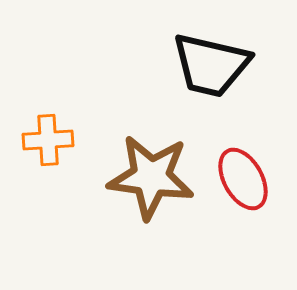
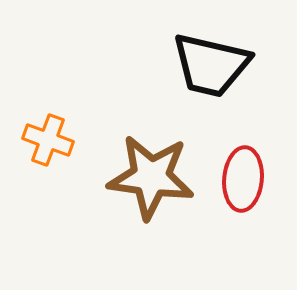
orange cross: rotated 24 degrees clockwise
red ellipse: rotated 34 degrees clockwise
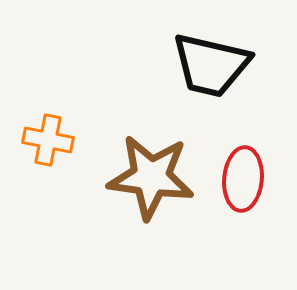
orange cross: rotated 9 degrees counterclockwise
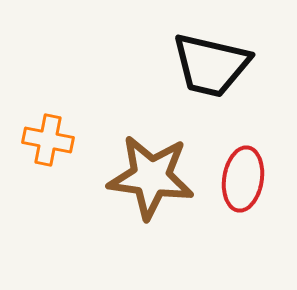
red ellipse: rotated 4 degrees clockwise
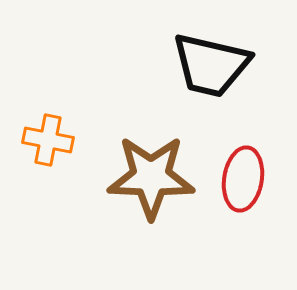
brown star: rotated 6 degrees counterclockwise
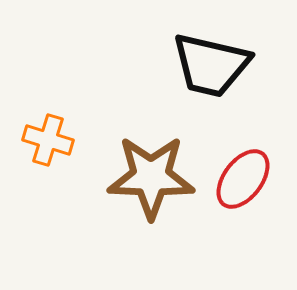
orange cross: rotated 6 degrees clockwise
red ellipse: rotated 28 degrees clockwise
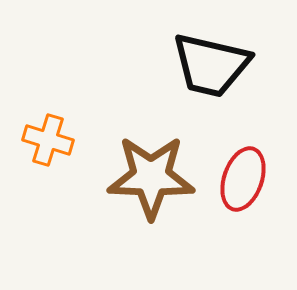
red ellipse: rotated 18 degrees counterclockwise
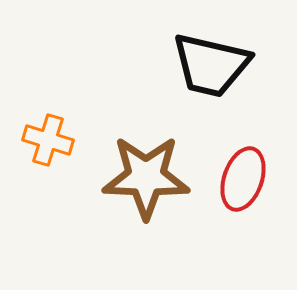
brown star: moved 5 px left
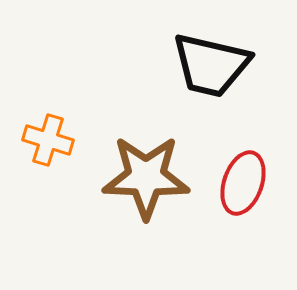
red ellipse: moved 4 px down
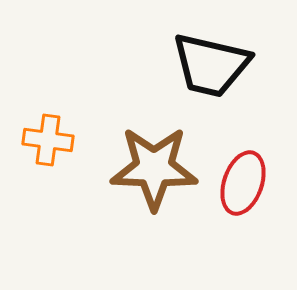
orange cross: rotated 9 degrees counterclockwise
brown star: moved 8 px right, 9 px up
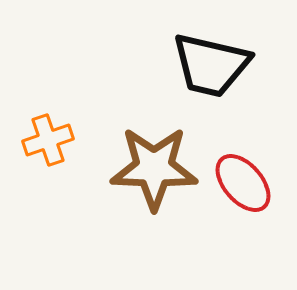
orange cross: rotated 27 degrees counterclockwise
red ellipse: rotated 60 degrees counterclockwise
